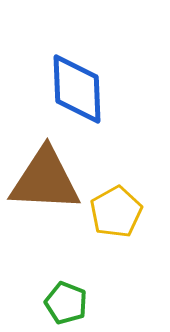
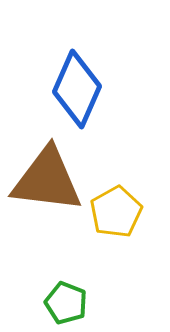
blue diamond: rotated 26 degrees clockwise
brown triangle: moved 2 px right; rotated 4 degrees clockwise
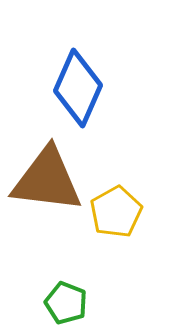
blue diamond: moved 1 px right, 1 px up
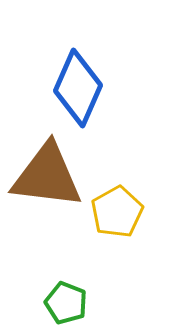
brown triangle: moved 4 px up
yellow pentagon: moved 1 px right
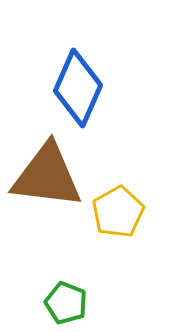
yellow pentagon: moved 1 px right
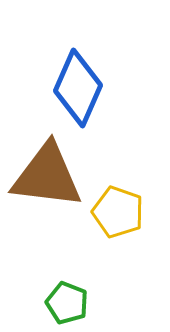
yellow pentagon: rotated 24 degrees counterclockwise
green pentagon: moved 1 px right
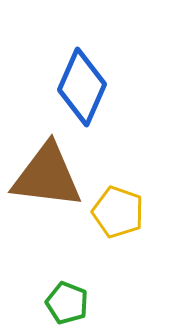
blue diamond: moved 4 px right, 1 px up
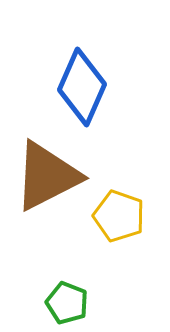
brown triangle: rotated 34 degrees counterclockwise
yellow pentagon: moved 1 px right, 4 px down
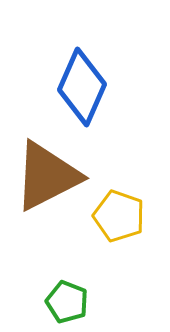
green pentagon: moved 1 px up
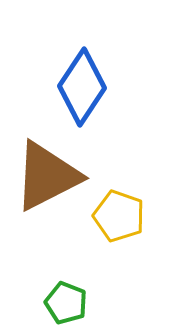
blue diamond: rotated 10 degrees clockwise
green pentagon: moved 1 px left, 1 px down
